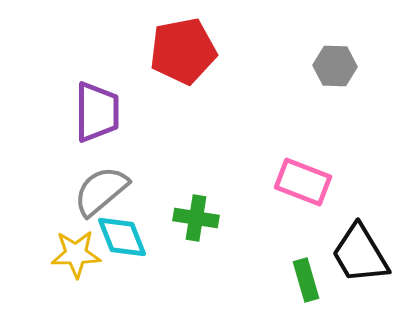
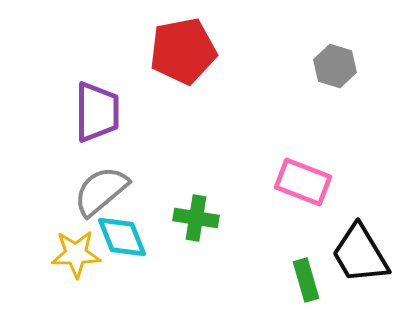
gray hexagon: rotated 15 degrees clockwise
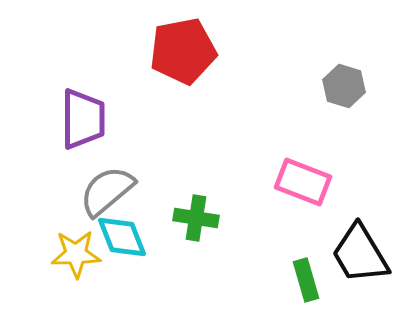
gray hexagon: moved 9 px right, 20 px down
purple trapezoid: moved 14 px left, 7 px down
gray semicircle: moved 6 px right
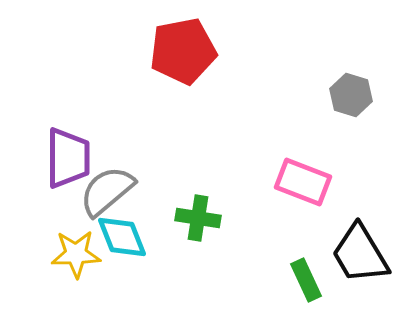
gray hexagon: moved 7 px right, 9 px down
purple trapezoid: moved 15 px left, 39 px down
green cross: moved 2 px right
green rectangle: rotated 9 degrees counterclockwise
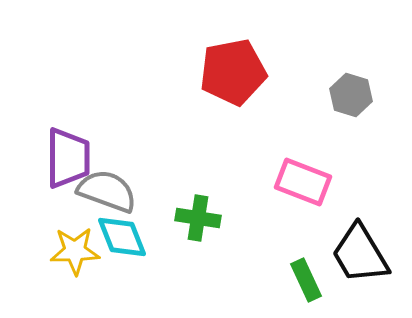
red pentagon: moved 50 px right, 21 px down
gray semicircle: rotated 60 degrees clockwise
yellow star: moved 1 px left, 3 px up
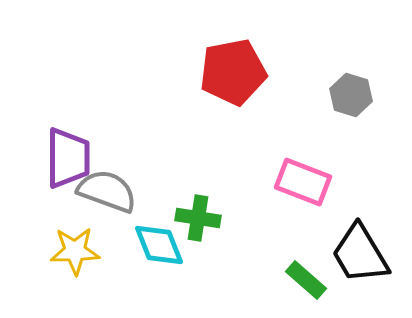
cyan diamond: moved 37 px right, 8 px down
green rectangle: rotated 24 degrees counterclockwise
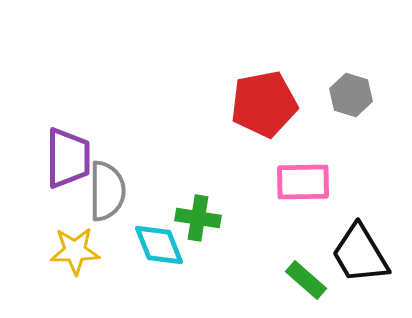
red pentagon: moved 31 px right, 32 px down
pink rectangle: rotated 22 degrees counterclockwise
gray semicircle: rotated 70 degrees clockwise
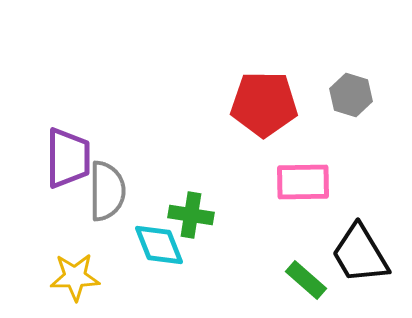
red pentagon: rotated 12 degrees clockwise
green cross: moved 7 px left, 3 px up
yellow star: moved 26 px down
